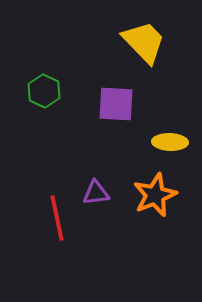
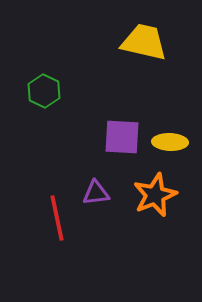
yellow trapezoid: rotated 33 degrees counterclockwise
purple square: moved 6 px right, 33 px down
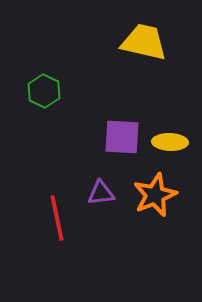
purple triangle: moved 5 px right
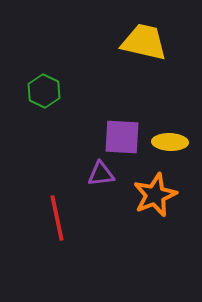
purple triangle: moved 19 px up
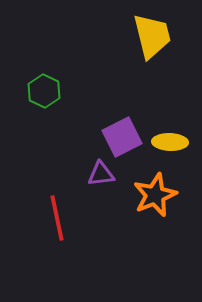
yellow trapezoid: moved 8 px right, 6 px up; rotated 63 degrees clockwise
purple square: rotated 30 degrees counterclockwise
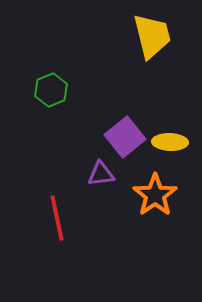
green hexagon: moved 7 px right, 1 px up; rotated 12 degrees clockwise
purple square: moved 3 px right; rotated 12 degrees counterclockwise
orange star: rotated 12 degrees counterclockwise
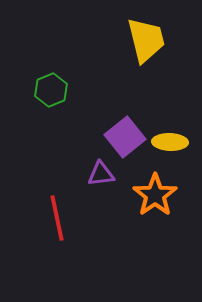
yellow trapezoid: moved 6 px left, 4 px down
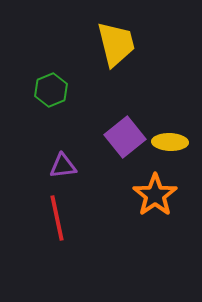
yellow trapezoid: moved 30 px left, 4 px down
purple triangle: moved 38 px left, 8 px up
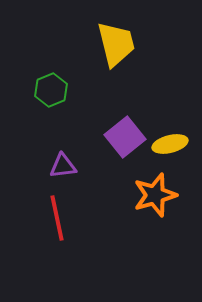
yellow ellipse: moved 2 px down; rotated 16 degrees counterclockwise
orange star: rotated 18 degrees clockwise
